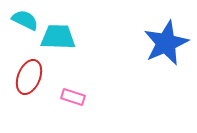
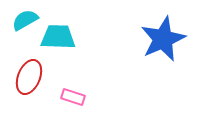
cyan semicircle: rotated 56 degrees counterclockwise
blue star: moved 3 px left, 4 px up
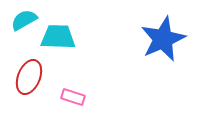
cyan semicircle: moved 1 px left
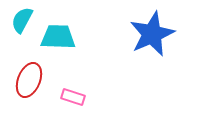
cyan semicircle: moved 2 px left; rotated 32 degrees counterclockwise
blue star: moved 11 px left, 5 px up
red ellipse: moved 3 px down
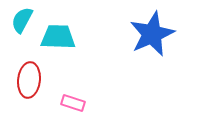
red ellipse: rotated 16 degrees counterclockwise
pink rectangle: moved 6 px down
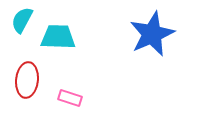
red ellipse: moved 2 px left
pink rectangle: moved 3 px left, 5 px up
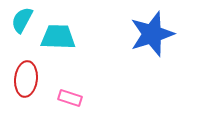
blue star: rotated 6 degrees clockwise
red ellipse: moved 1 px left, 1 px up
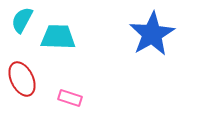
blue star: rotated 12 degrees counterclockwise
red ellipse: moved 4 px left; rotated 32 degrees counterclockwise
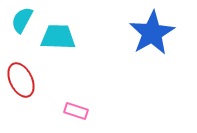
blue star: moved 1 px up
red ellipse: moved 1 px left, 1 px down
pink rectangle: moved 6 px right, 13 px down
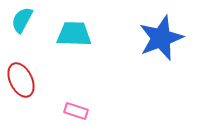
blue star: moved 9 px right, 5 px down; rotated 9 degrees clockwise
cyan trapezoid: moved 16 px right, 3 px up
